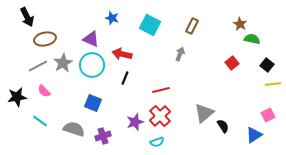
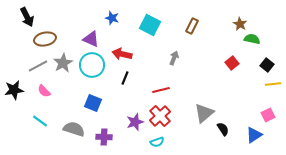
gray arrow: moved 6 px left, 4 px down
black star: moved 3 px left, 7 px up
black semicircle: moved 3 px down
purple cross: moved 1 px right, 1 px down; rotated 21 degrees clockwise
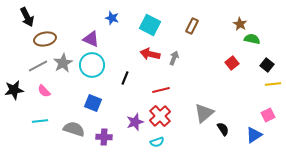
red arrow: moved 28 px right
cyan line: rotated 42 degrees counterclockwise
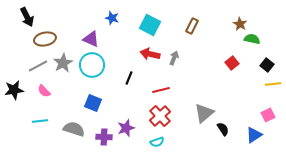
black line: moved 4 px right
purple star: moved 9 px left, 6 px down
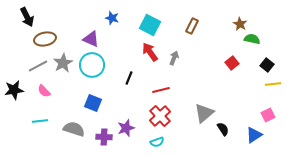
red arrow: moved 2 px up; rotated 42 degrees clockwise
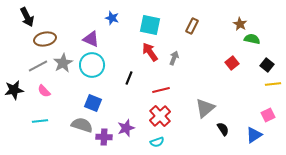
cyan square: rotated 15 degrees counterclockwise
gray triangle: moved 1 px right, 5 px up
gray semicircle: moved 8 px right, 4 px up
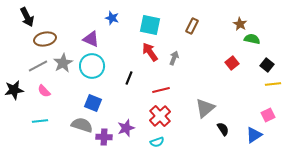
cyan circle: moved 1 px down
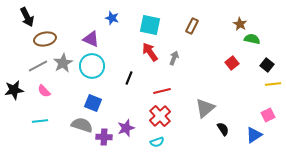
red line: moved 1 px right, 1 px down
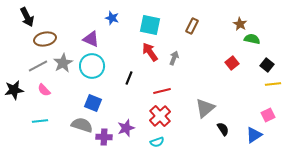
pink semicircle: moved 1 px up
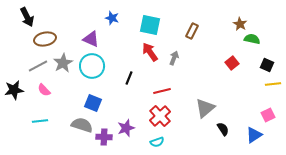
brown rectangle: moved 5 px down
black square: rotated 16 degrees counterclockwise
